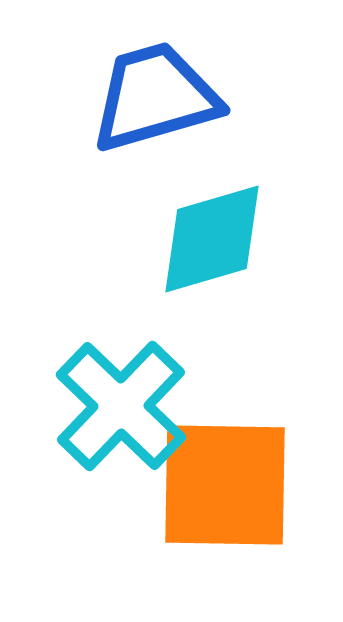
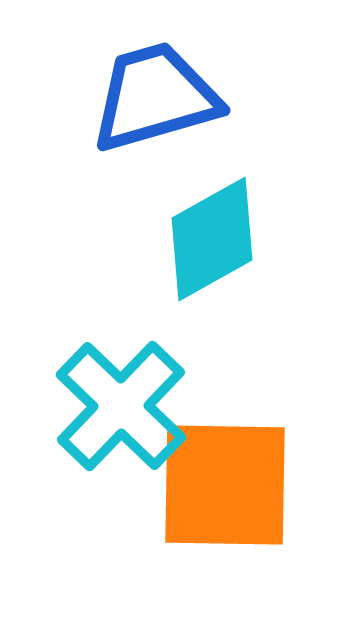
cyan diamond: rotated 13 degrees counterclockwise
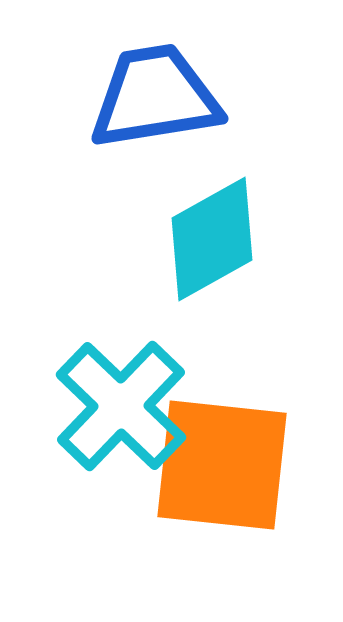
blue trapezoid: rotated 7 degrees clockwise
orange square: moved 3 px left, 20 px up; rotated 5 degrees clockwise
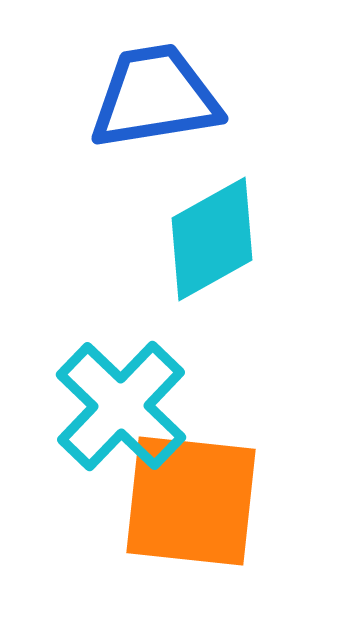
orange square: moved 31 px left, 36 px down
